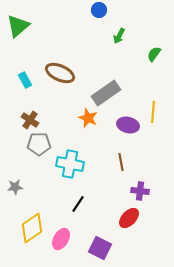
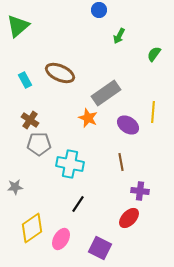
purple ellipse: rotated 20 degrees clockwise
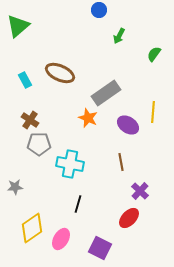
purple cross: rotated 36 degrees clockwise
black line: rotated 18 degrees counterclockwise
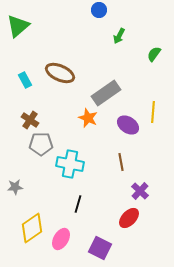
gray pentagon: moved 2 px right
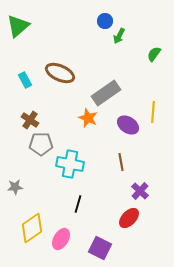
blue circle: moved 6 px right, 11 px down
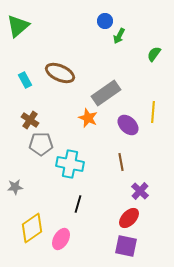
purple ellipse: rotated 10 degrees clockwise
purple square: moved 26 px right, 2 px up; rotated 15 degrees counterclockwise
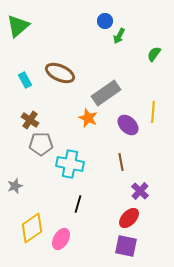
gray star: moved 1 px up; rotated 14 degrees counterclockwise
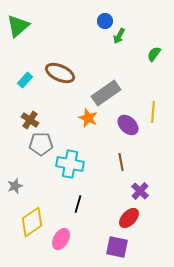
cyan rectangle: rotated 70 degrees clockwise
yellow diamond: moved 6 px up
purple square: moved 9 px left, 1 px down
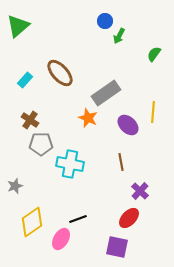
brown ellipse: rotated 24 degrees clockwise
black line: moved 15 px down; rotated 54 degrees clockwise
